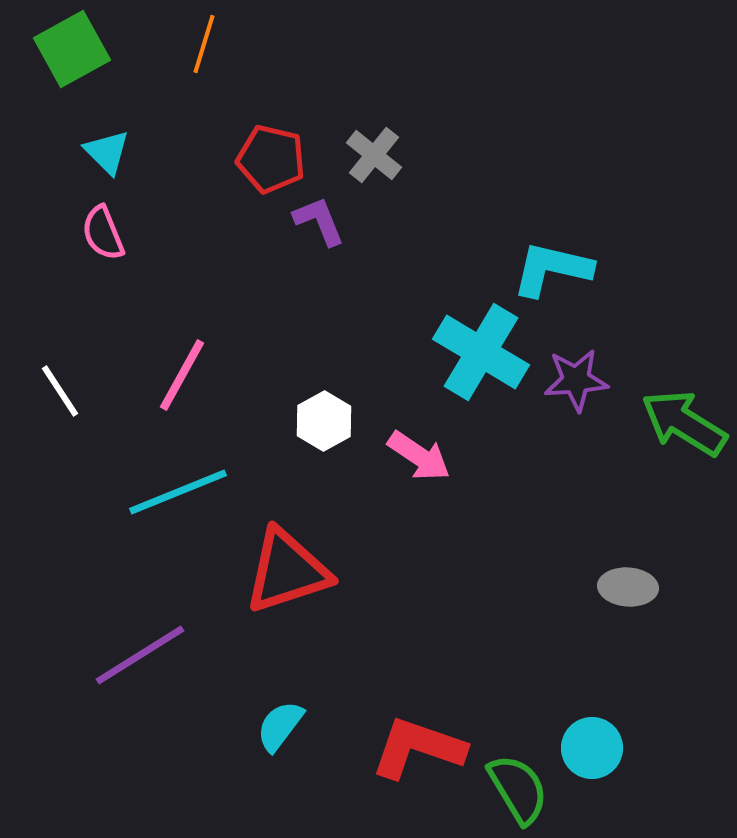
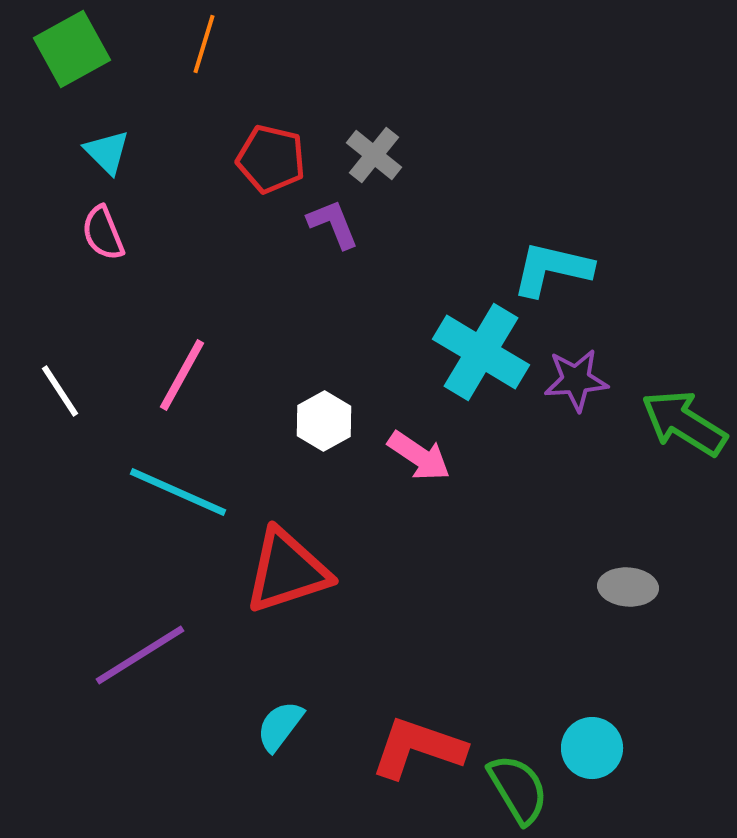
purple L-shape: moved 14 px right, 3 px down
cyan line: rotated 46 degrees clockwise
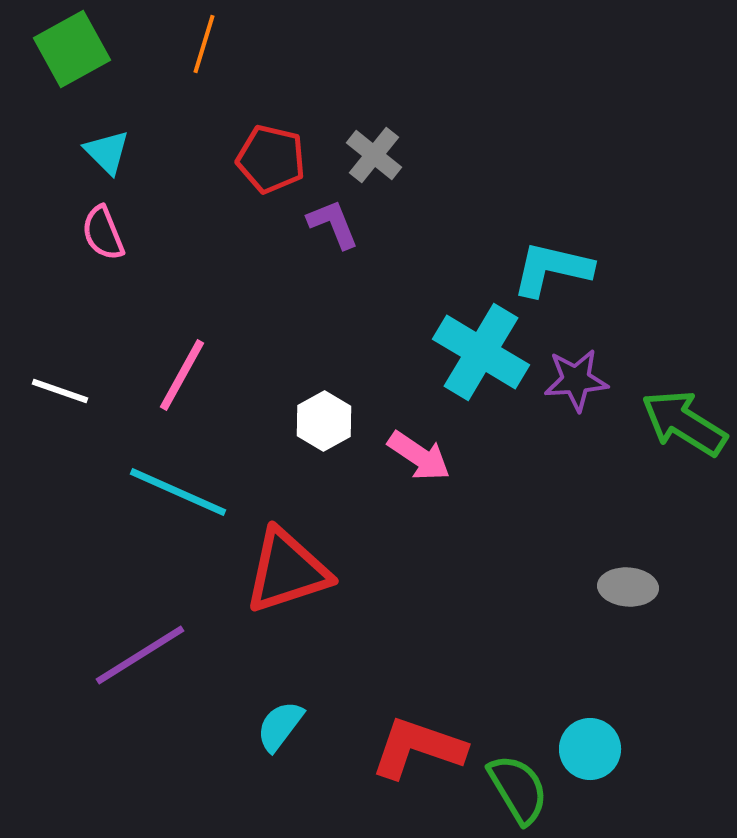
white line: rotated 38 degrees counterclockwise
cyan circle: moved 2 px left, 1 px down
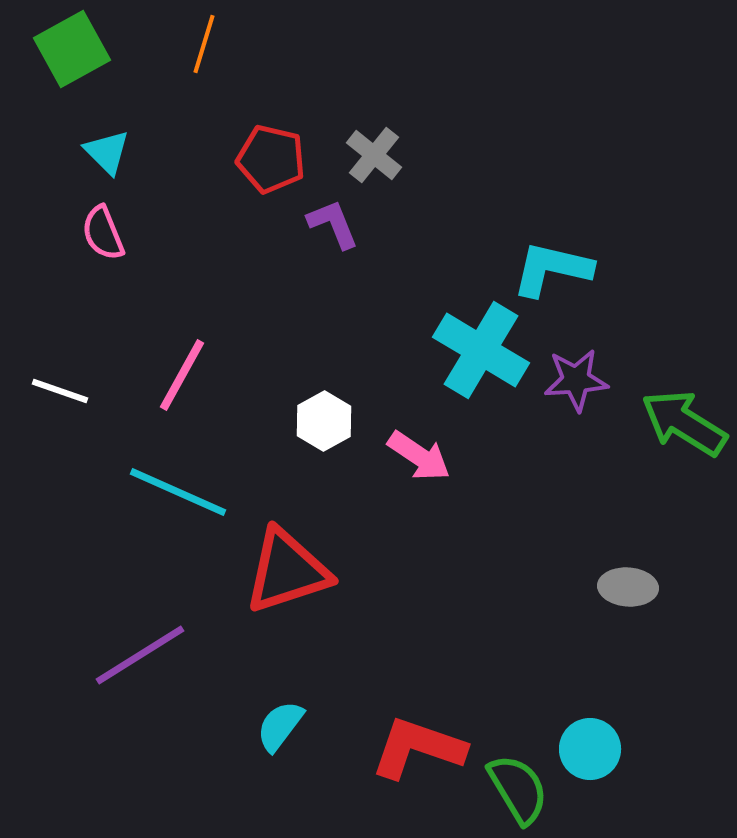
cyan cross: moved 2 px up
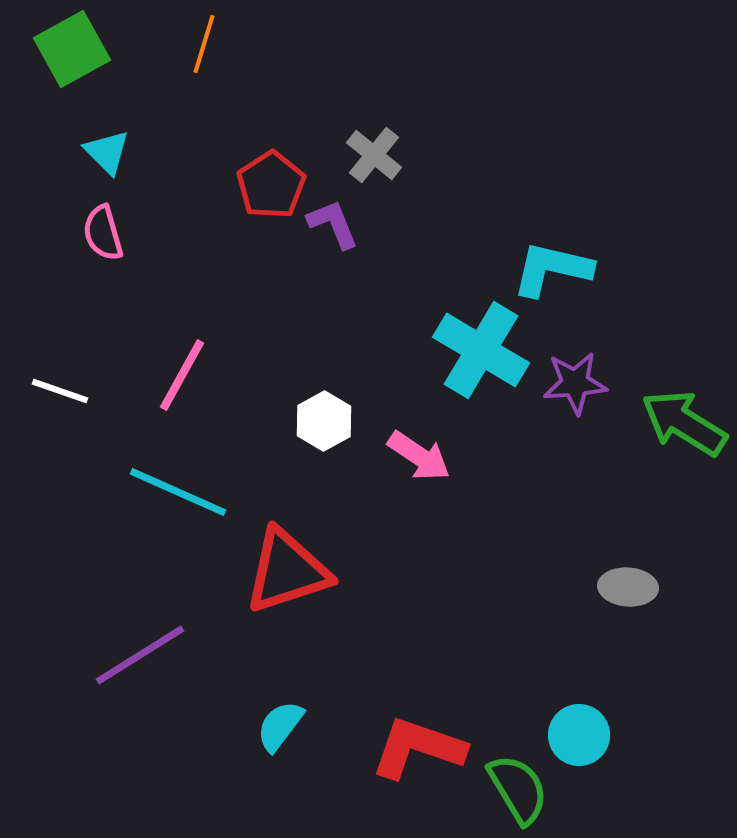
red pentagon: moved 26 px down; rotated 26 degrees clockwise
pink semicircle: rotated 6 degrees clockwise
purple star: moved 1 px left, 3 px down
cyan circle: moved 11 px left, 14 px up
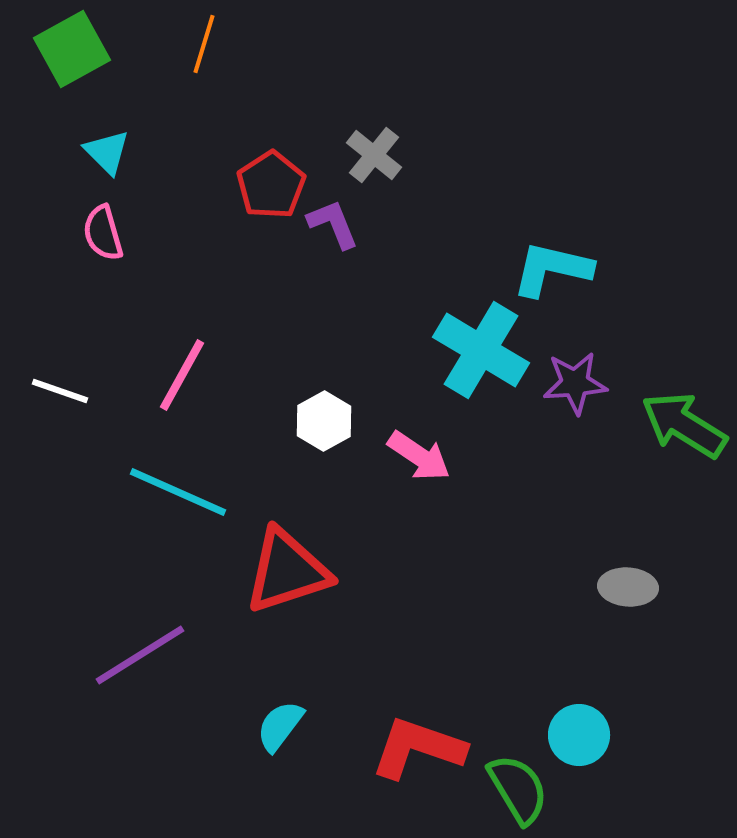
green arrow: moved 2 px down
